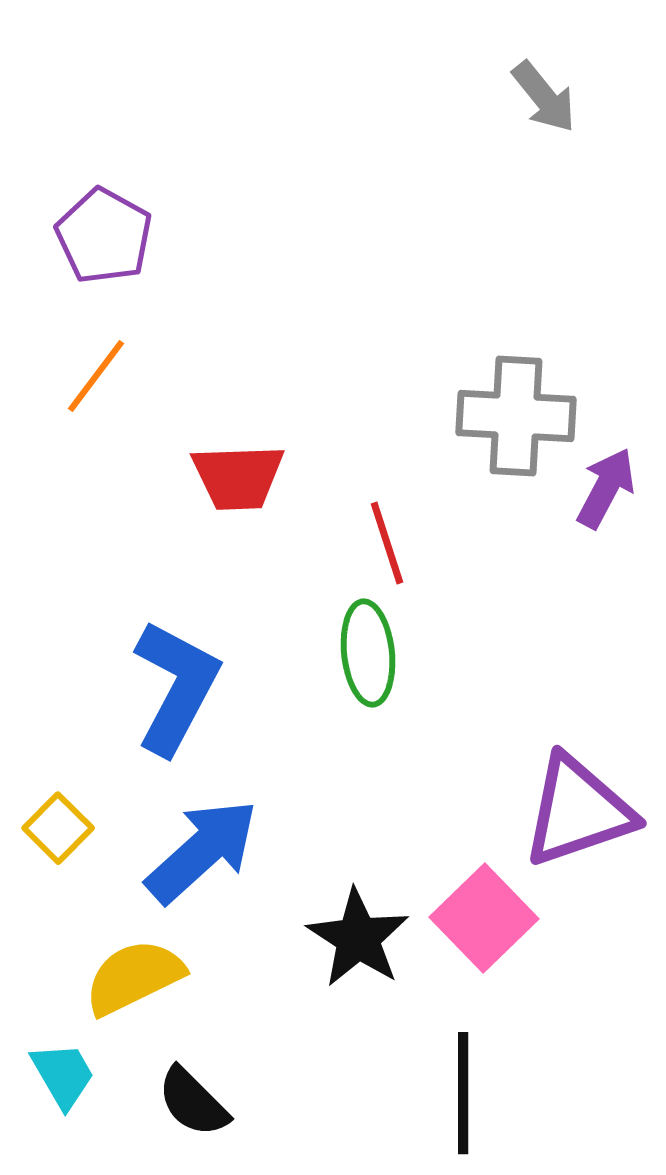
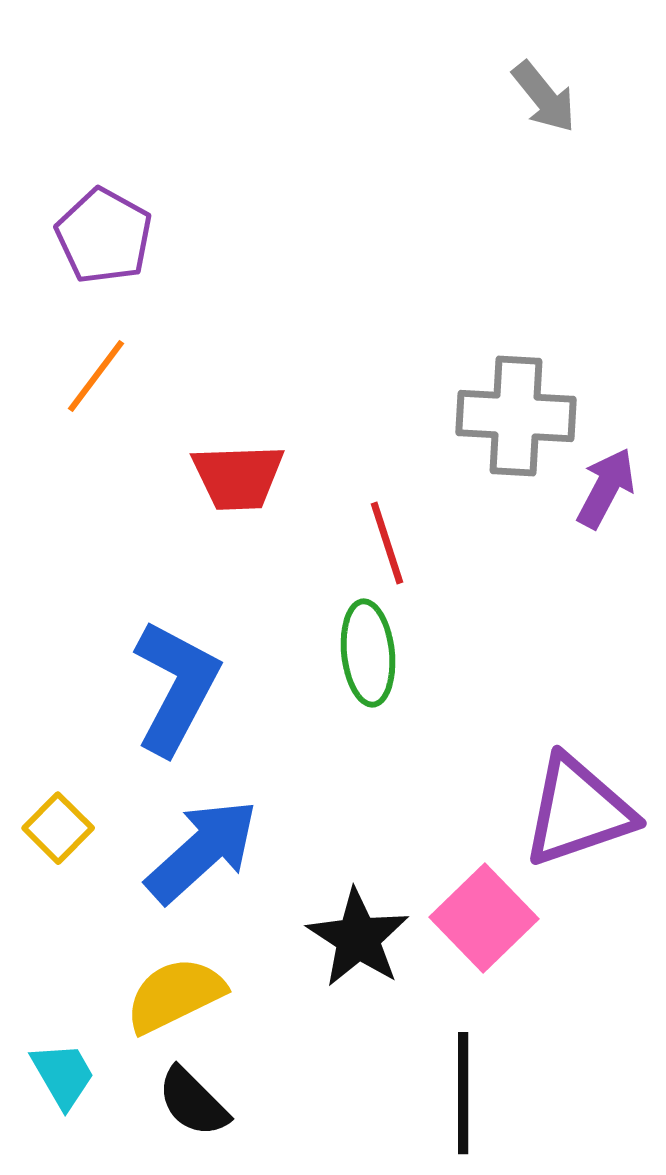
yellow semicircle: moved 41 px right, 18 px down
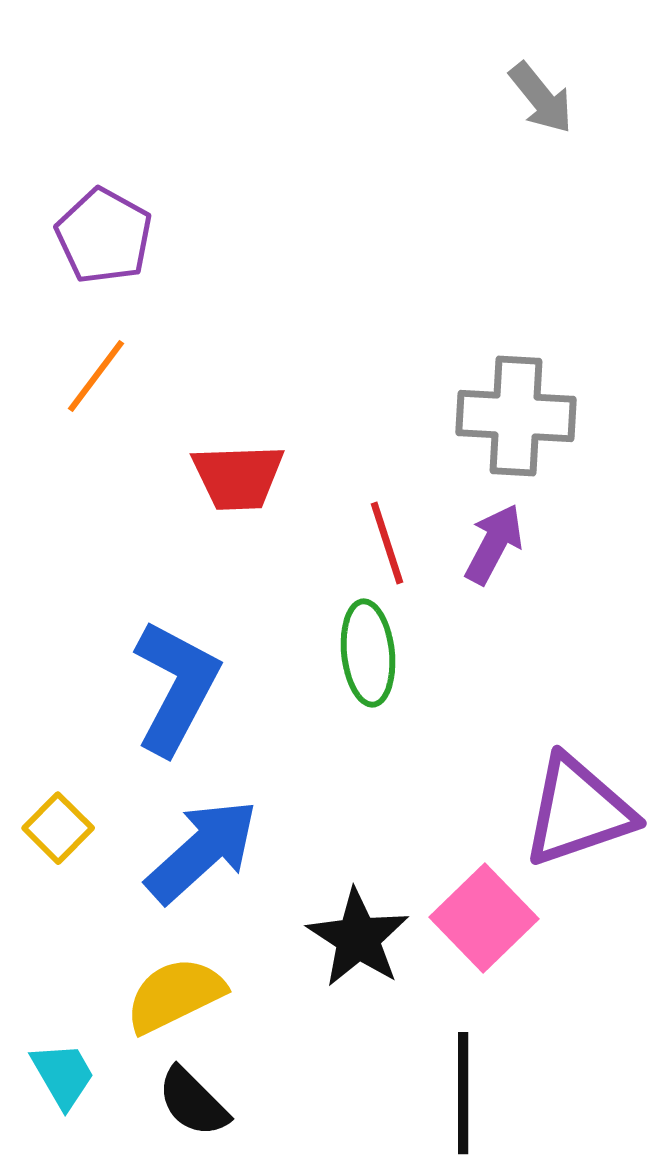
gray arrow: moved 3 px left, 1 px down
purple arrow: moved 112 px left, 56 px down
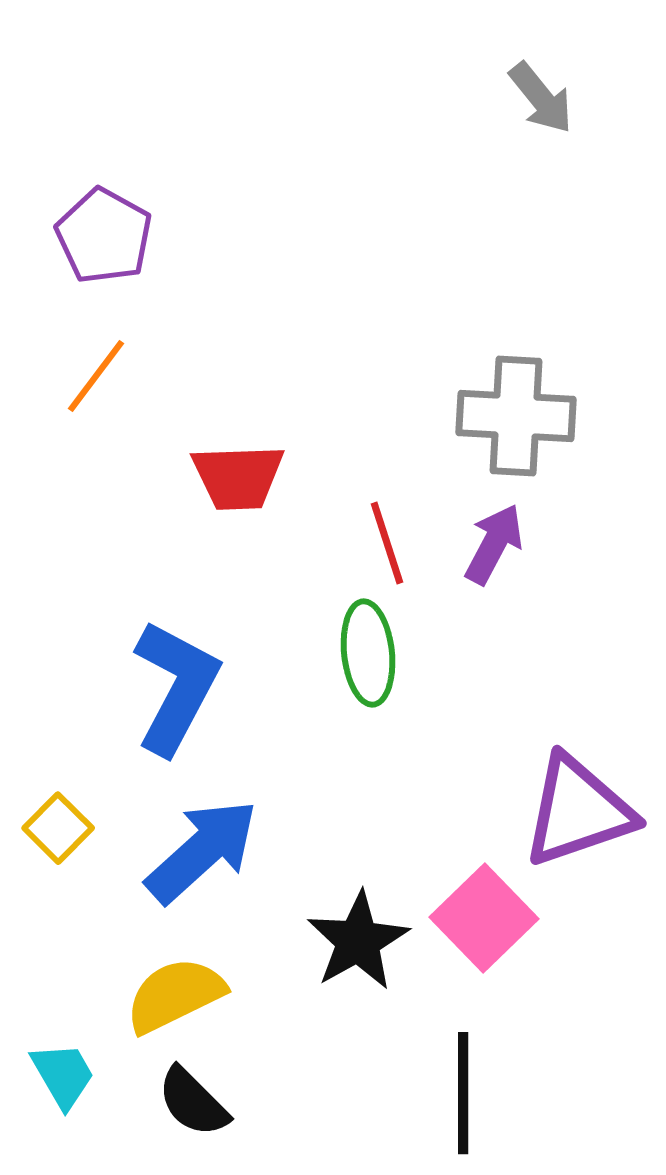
black star: moved 3 px down; rotated 10 degrees clockwise
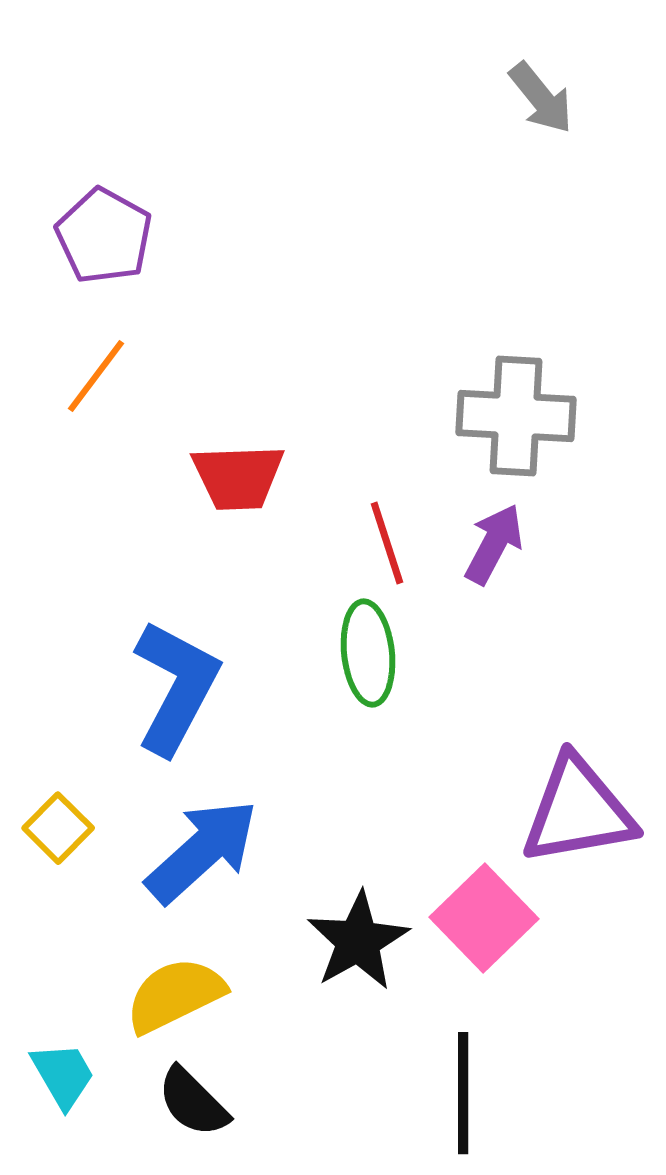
purple triangle: rotated 9 degrees clockwise
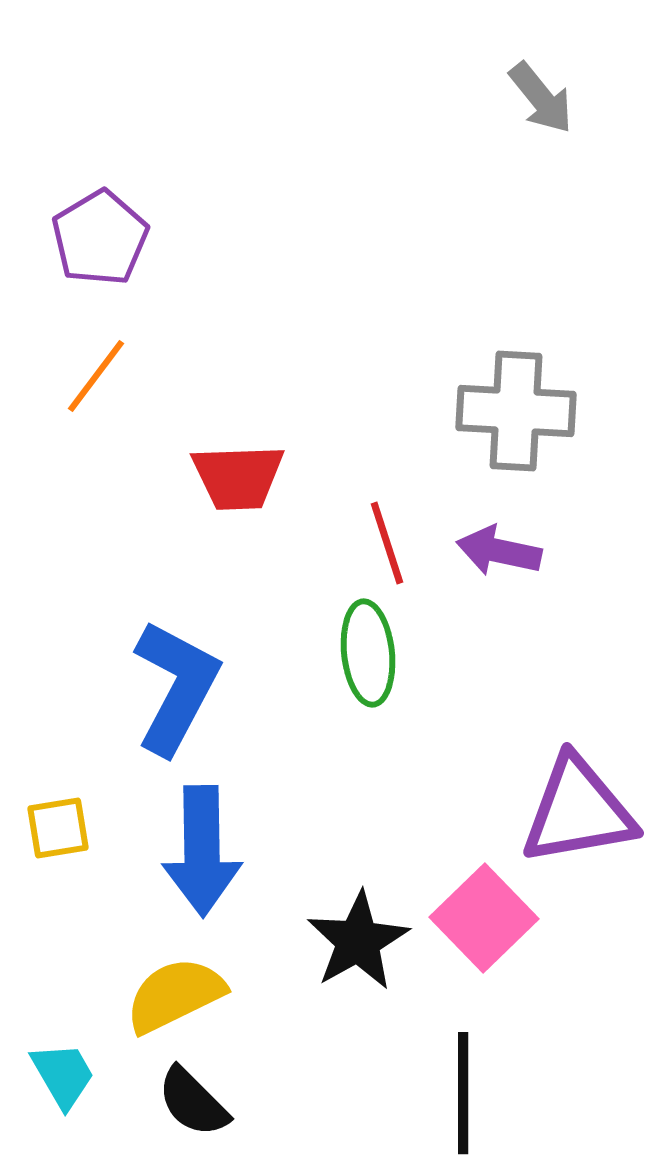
purple pentagon: moved 4 px left, 2 px down; rotated 12 degrees clockwise
gray cross: moved 5 px up
purple arrow: moved 5 px right, 7 px down; rotated 106 degrees counterclockwise
yellow square: rotated 36 degrees clockwise
blue arrow: rotated 131 degrees clockwise
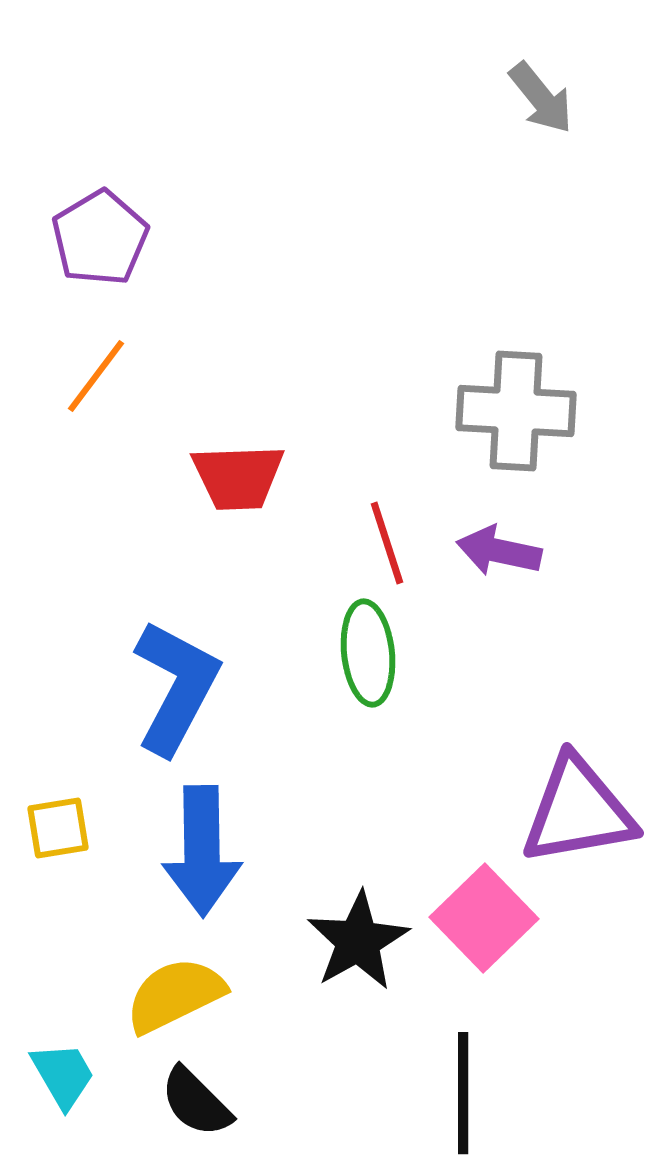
black semicircle: moved 3 px right
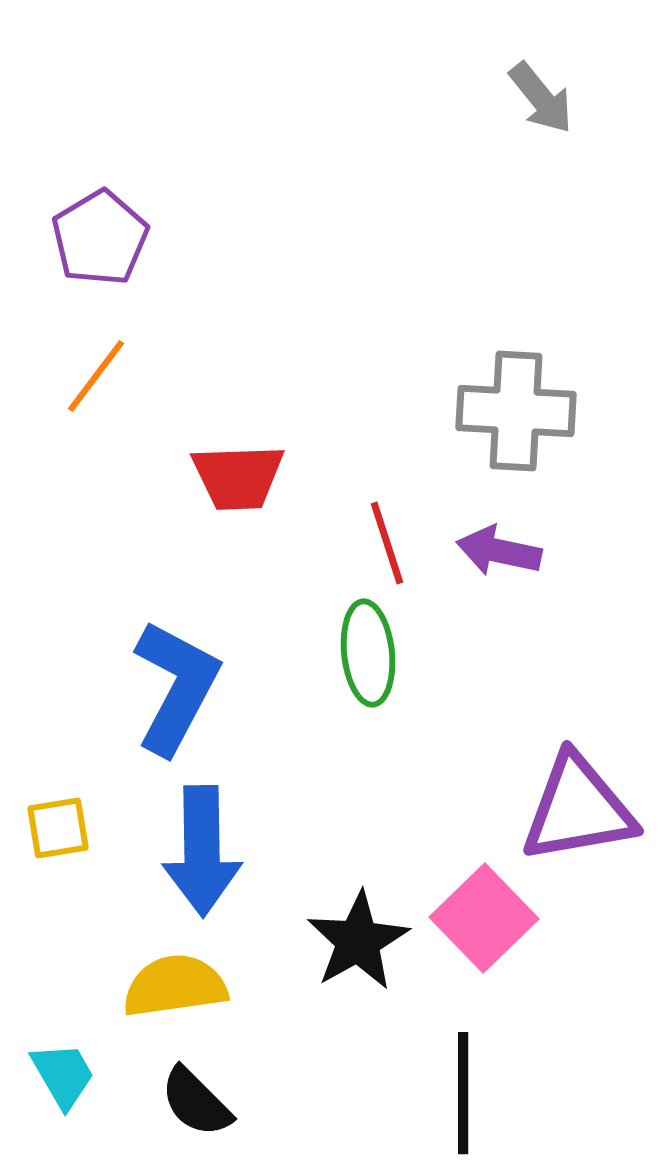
purple triangle: moved 2 px up
yellow semicircle: moved 9 px up; rotated 18 degrees clockwise
